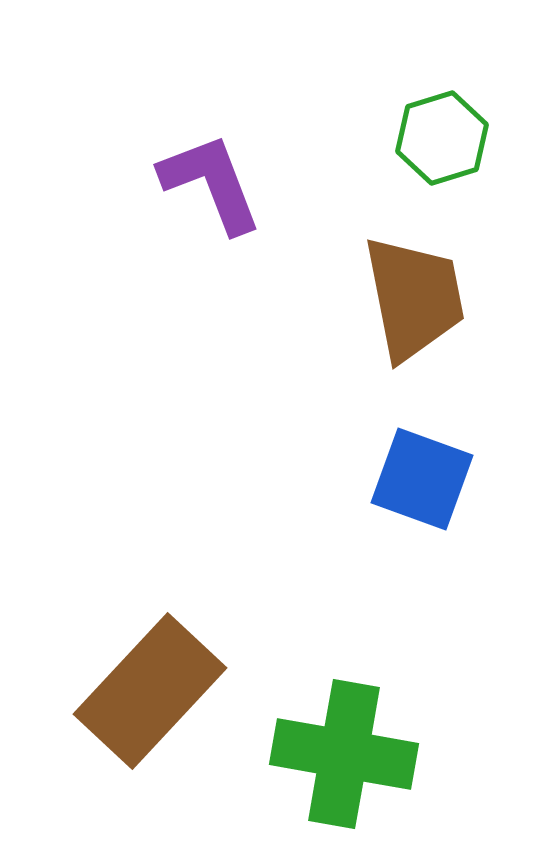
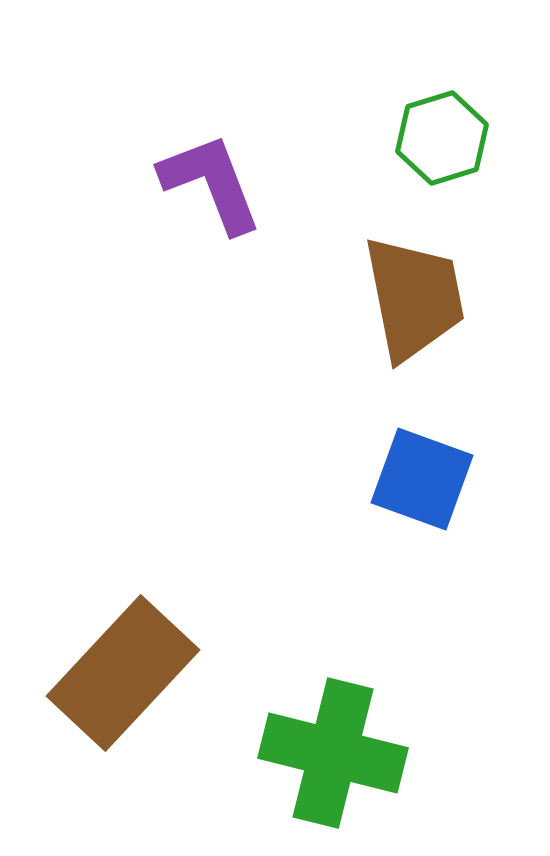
brown rectangle: moved 27 px left, 18 px up
green cross: moved 11 px left, 1 px up; rotated 4 degrees clockwise
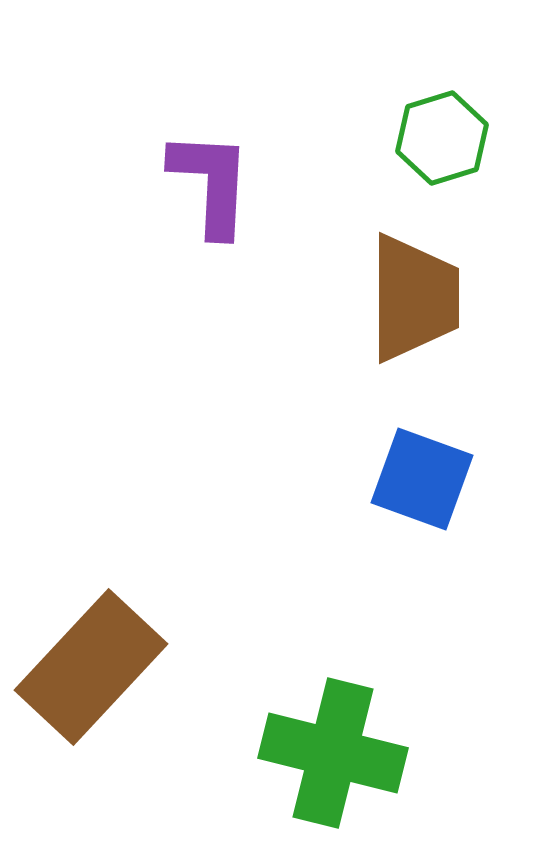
purple L-shape: rotated 24 degrees clockwise
brown trapezoid: rotated 11 degrees clockwise
brown rectangle: moved 32 px left, 6 px up
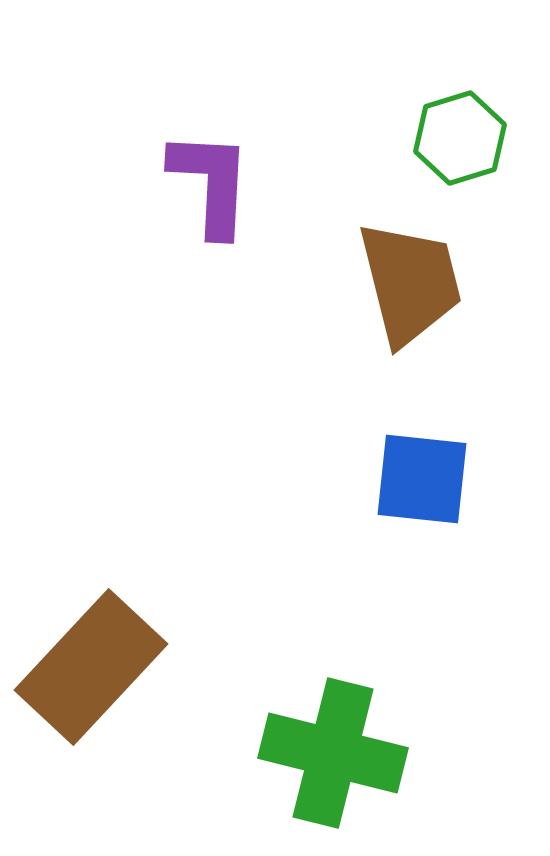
green hexagon: moved 18 px right
brown trapezoid: moved 4 px left, 15 px up; rotated 14 degrees counterclockwise
blue square: rotated 14 degrees counterclockwise
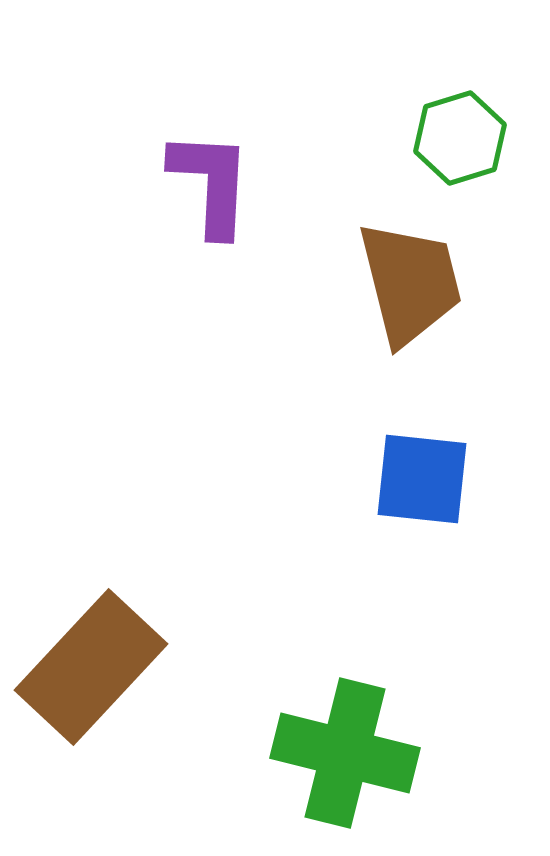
green cross: moved 12 px right
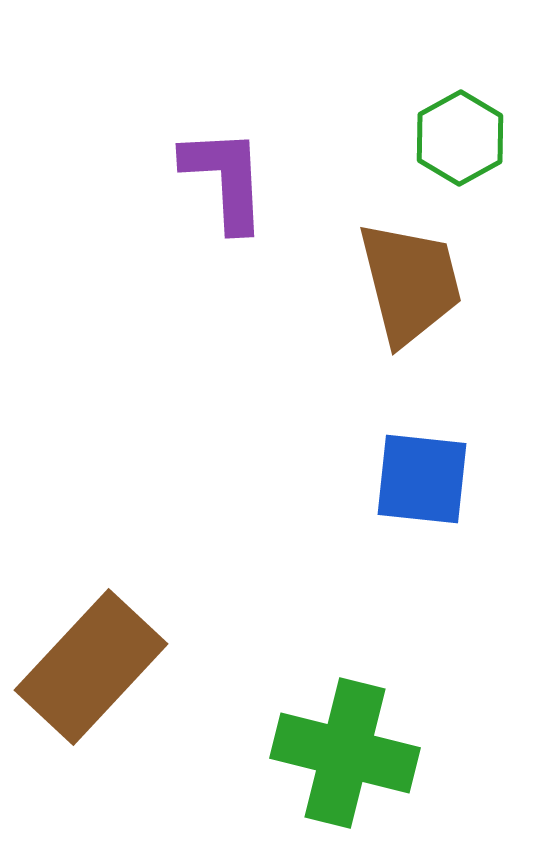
green hexagon: rotated 12 degrees counterclockwise
purple L-shape: moved 14 px right, 4 px up; rotated 6 degrees counterclockwise
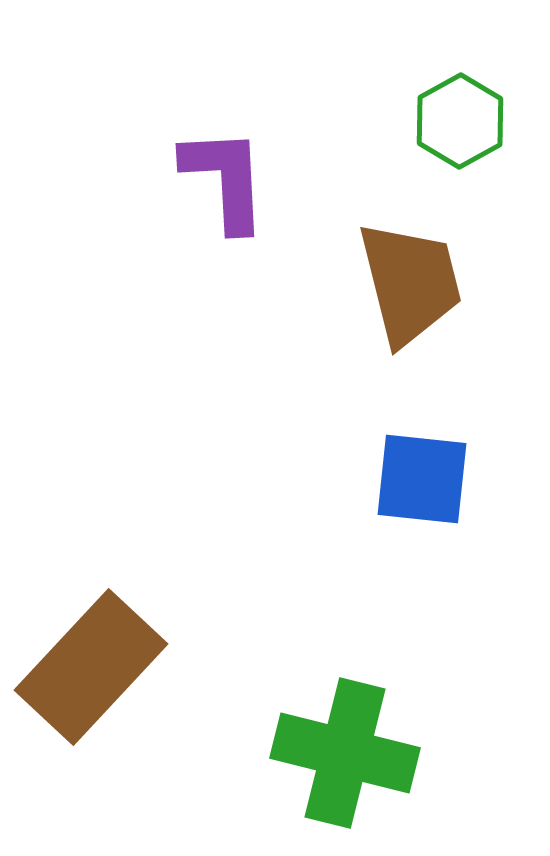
green hexagon: moved 17 px up
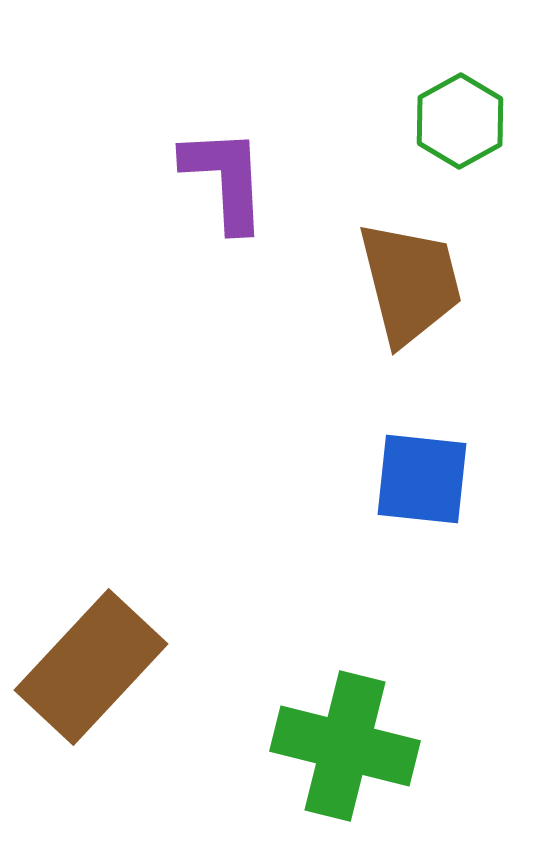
green cross: moved 7 px up
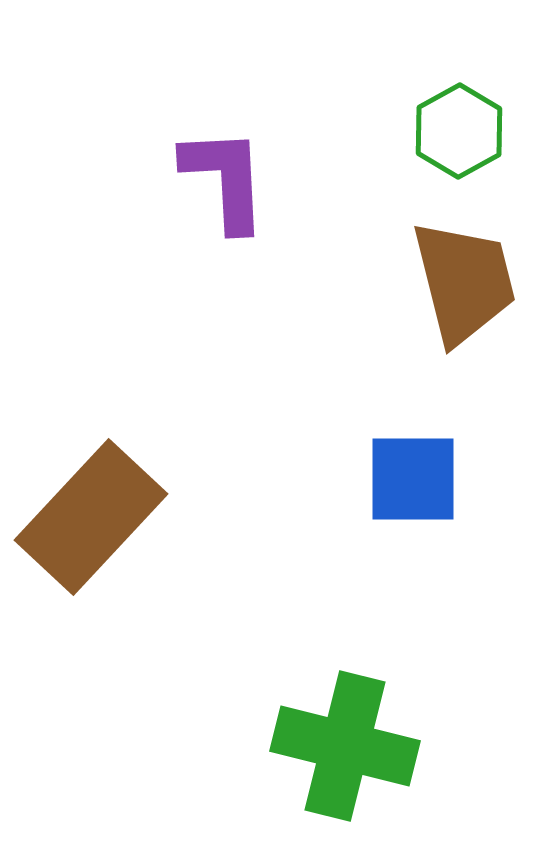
green hexagon: moved 1 px left, 10 px down
brown trapezoid: moved 54 px right, 1 px up
blue square: moved 9 px left; rotated 6 degrees counterclockwise
brown rectangle: moved 150 px up
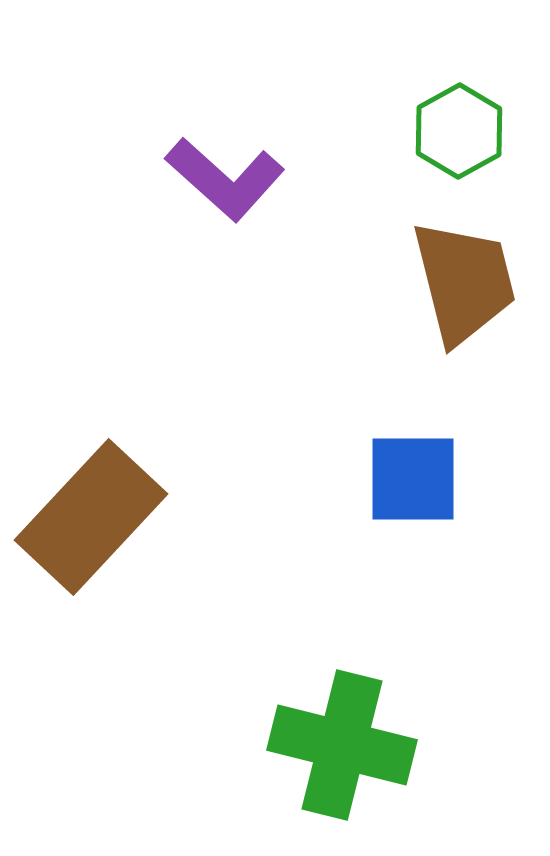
purple L-shape: rotated 135 degrees clockwise
green cross: moved 3 px left, 1 px up
